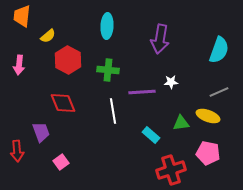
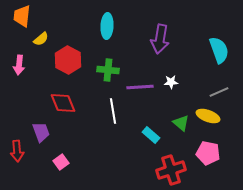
yellow semicircle: moved 7 px left, 3 px down
cyan semicircle: rotated 40 degrees counterclockwise
purple line: moved 2 px left, 5 px up
green triangle: rotated 48 degrees clockwise
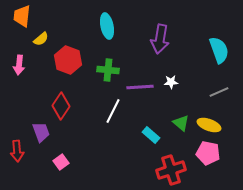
cyan ellipse: rotated 15 degrees counterclockwise
red hexagon: rotated 8 degrees counterclockwise
red diamond: moved 2 px left, 3 px down; rotated 56 degrees clockwise
white line: rotated 35 degrees clockwise
yellow ellipse: moved 1 px right, 9 px down
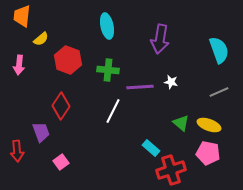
white star: rotated 16 degrees clockwise
cyan rectangle: moved 13 px down
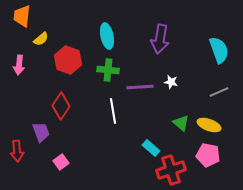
cyan ellipse: moved 10 px down
white line: rotated 35 degrees counterclockwise
pink pentagon: moved 2 px down
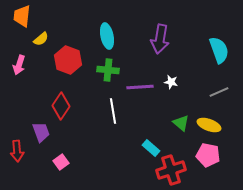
pink arrow: rotated 12 degrees clockwise
